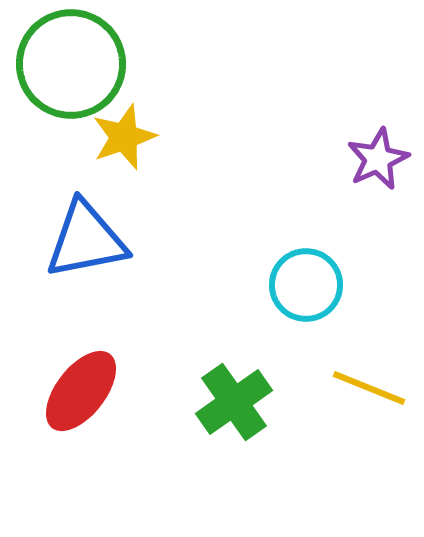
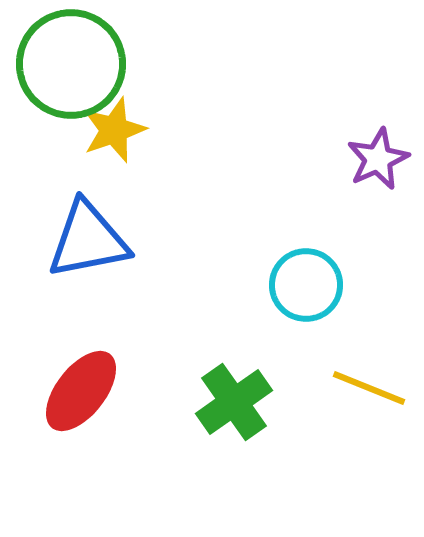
yellow star: moved 10 px left, 7 px up
blue triangle: moved 2 px right
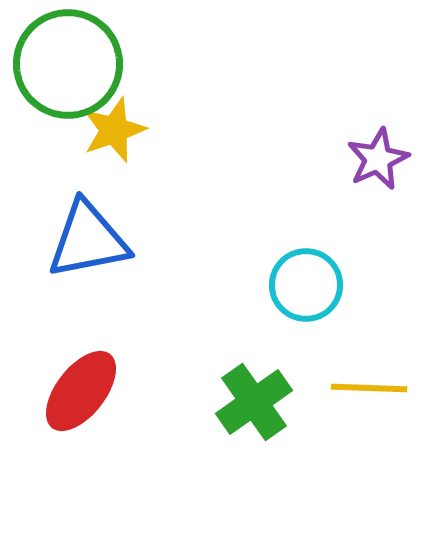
green circle: moved 3 px left
yellow line: rotated 20 degrees counterclockwise
green cross: moved 20 px right
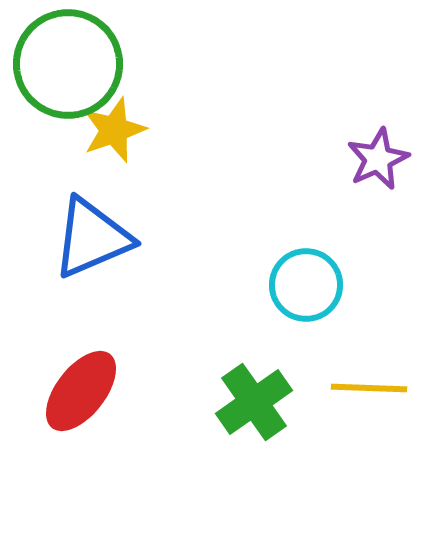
blue triangle: moved 4 px right, 2 px up; rotated 12 degrees counterclockwise
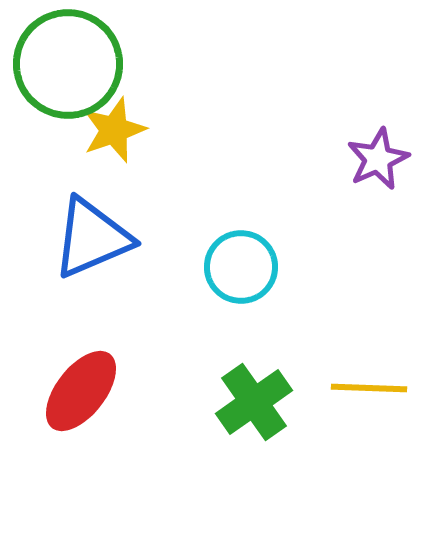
cyan circle: moved 65 px left, 18 px up
